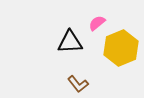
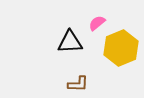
brown L-shape: rotated 50 degrees counterclockwise
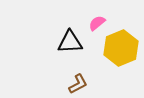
brown L-shape: rotated 30 degrees counterclockwise
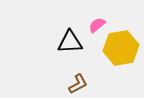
pink semicircle: moved 2 px down
yellow hexagon: rotated 12 degrees clockwise
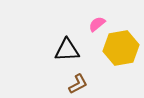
pink semicircle: moved 1 px up
black triangle: moved 3 px left, 8 px down
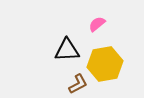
yellow hexagon: moved 16 px left, 16 px down
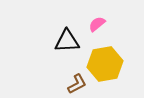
black triangle: moved 9 px up
brown L-shape: moved 1 px left
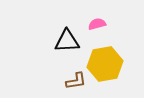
pink semicircle: rotated 24 degrees clockwise
brown L-shape: moved 1 px left, 3 px up; rotated 20 degrees clockwise
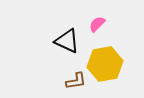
pink semicircle: rotated 30 degrees counterclockwise
black triangle: rotated 28 degrees clockwise
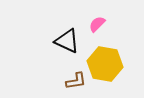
yellow hexagon: rotated 20 degrees clockwise
